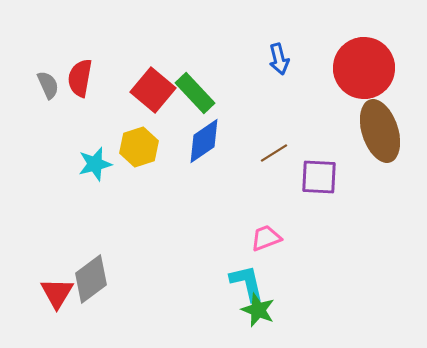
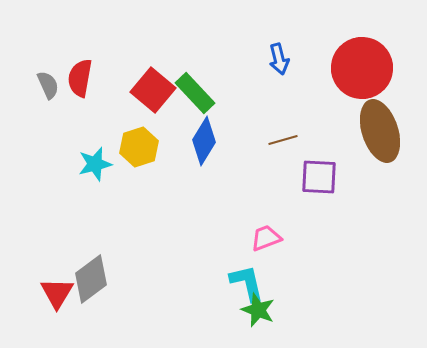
red circle: moved 2 px left
blue diamond: rotated 24 degrees counterclockwise
brown line: moved 9 px right, 13 px up; rotated 16 degrees clockwise
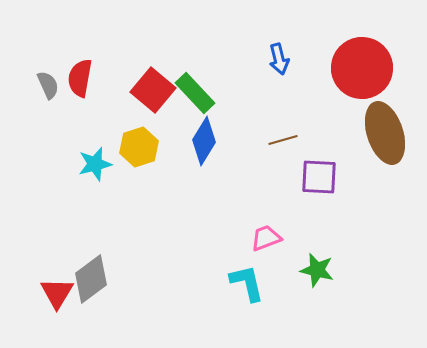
brown ellipse: moved 5 px right, 2 px down
green star: moved 59 px right, 40 px up; rotated 8 degrees counterclockwise
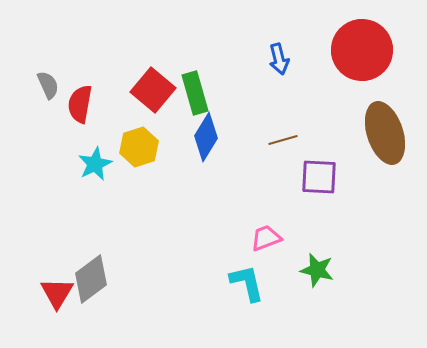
red circle: moved 18 px up
red semicircle: moved 26 px down
green rectangle: rotated 27 degrees clockwise
blue diamond: moved 2 px right, 4 px up
cyan star: rotated 12 degrees counterclockwise
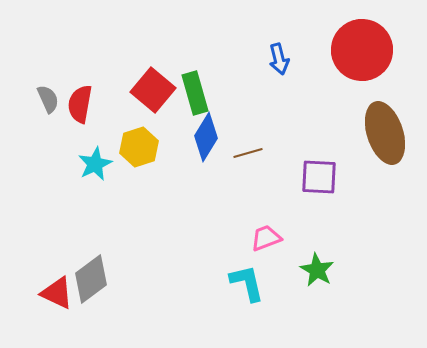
gray semicircle: moved 14 px down
brown line: moved 35 px left, 13 px down
green star: rotated 16 degrees clockwise
red triangle: rotated 36 degrees counterclockwise
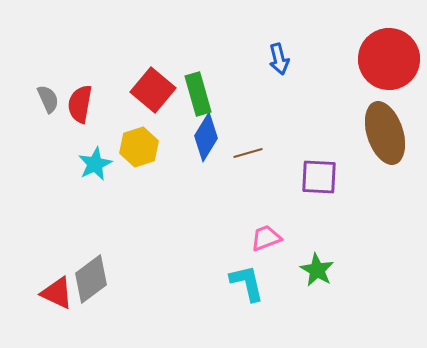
red circle: moved 27 px right, 9 px down
green rectangle: moved 3 px right, 1 px down
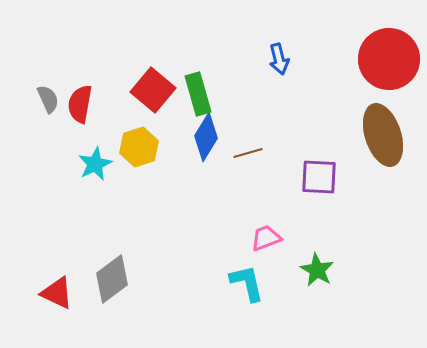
brown ellipse: moved 2 px left, 2 px down
gray diamond: moved 21 px right
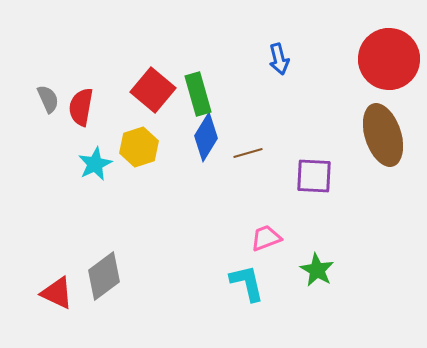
red semicircle: moved 1 px right, 3 px down
purple square: moved 5 px left, 1 px up
gray diamond: moved 8 px left, 3 px up
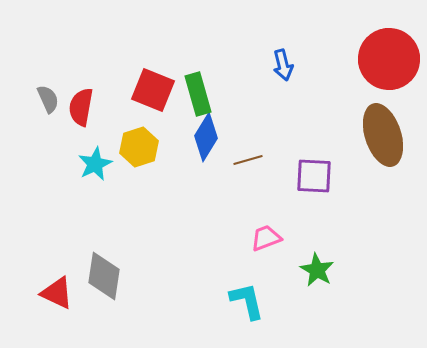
blue arrow: moved 4 px right, 6 px down
red square: rotated 18 degrees counterclockwise
brown line: moved 7 px down
gray diamond: rotated 45 degrees counterclockwise
cyan L-shape: moved 18 px down
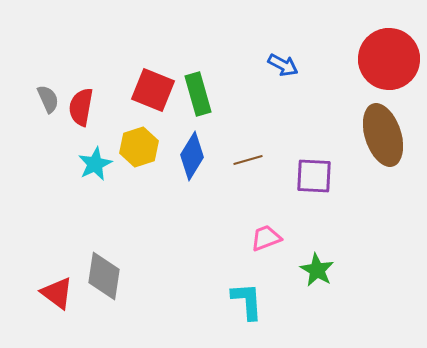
blue arrow: rotated 48 degrees counterclockwise
blue diamond: moved 14 px left, 19 px down
red triangle: rotated 12 degrees clockwise
cyan L-shape: rotated 9 degrees clockwise
